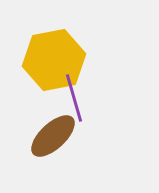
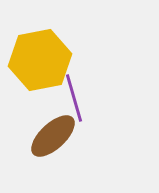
yellow hexagon: moved 14 px left
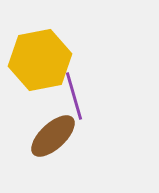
purple line: moved 2 px up
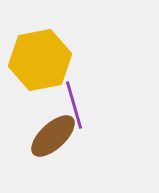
purple line: moved 9 px down
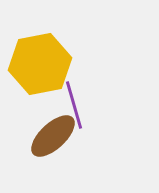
yellow hexagon: moved 4 px down
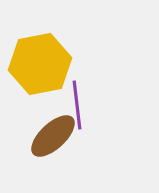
purple line: moved 3 px right; rotated 9 degrees clockwise
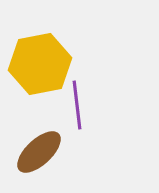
brown ellipse: moved 14 px left, 16 px down
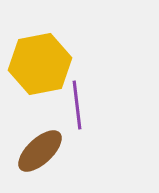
brown ellipse: moved 1 px right, 1 px up
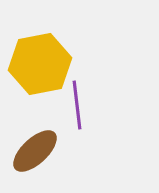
brown ellipse: moved 5 px left
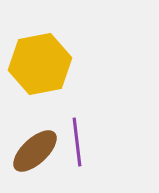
purple line: moved 37 px down
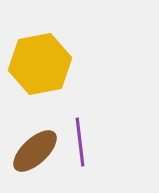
purple line: moved 3 px right
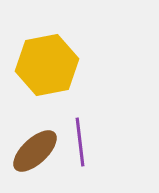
yellow hexagon: moved 7 px right, 1 px down
